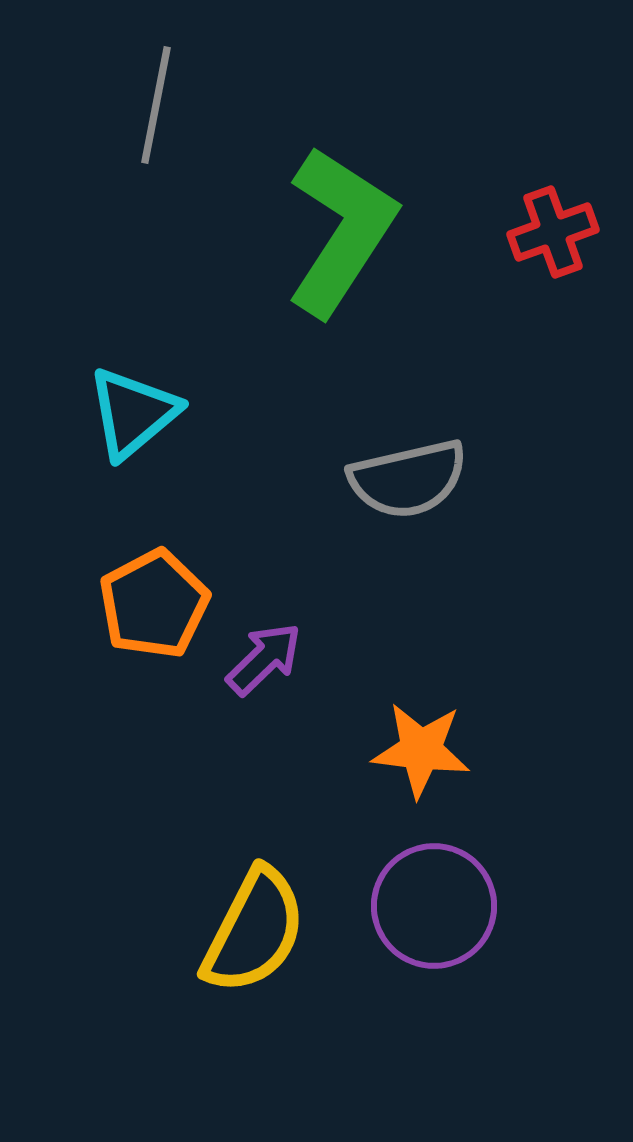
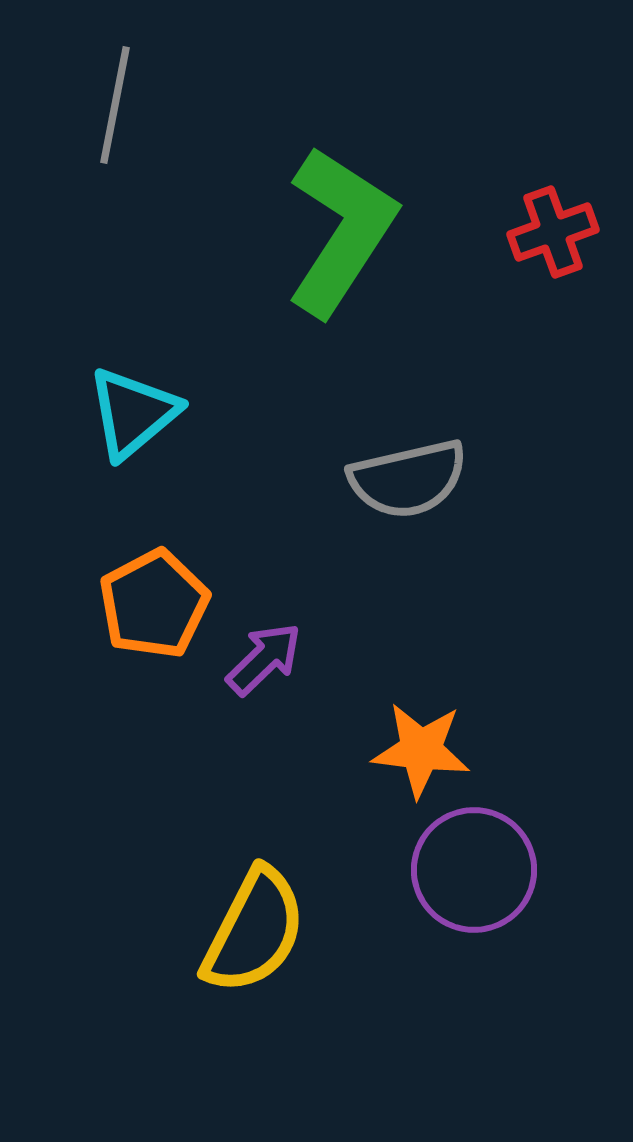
gray line: moved 41 px left
purple circle: moved 40 px right, 36 px up
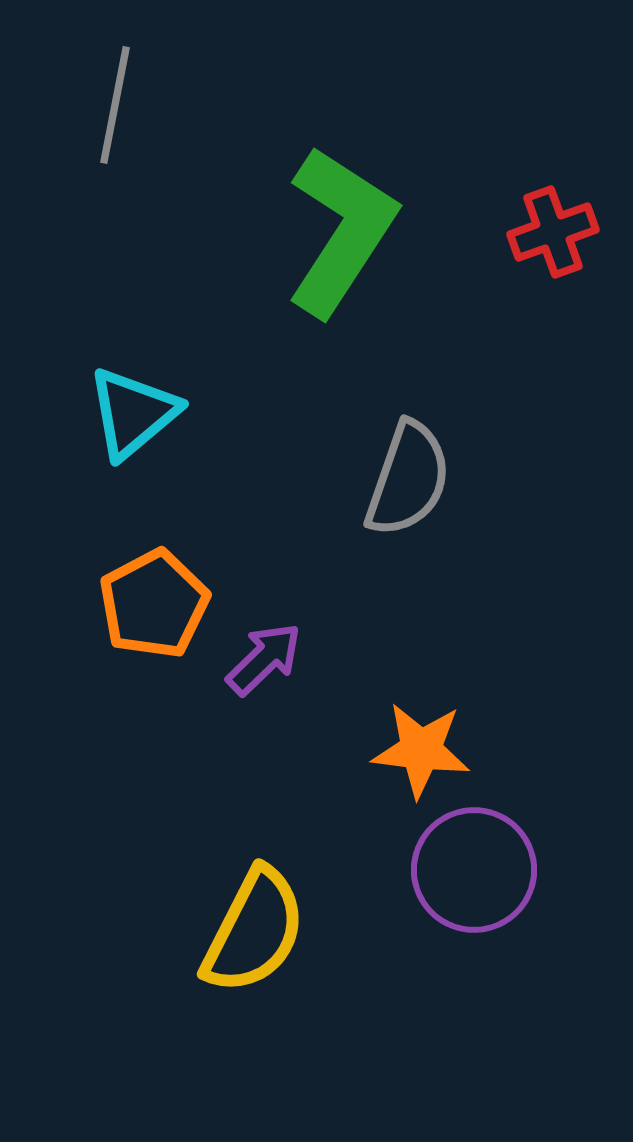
gray semicircle: rotated 58 degrees counterclockwise
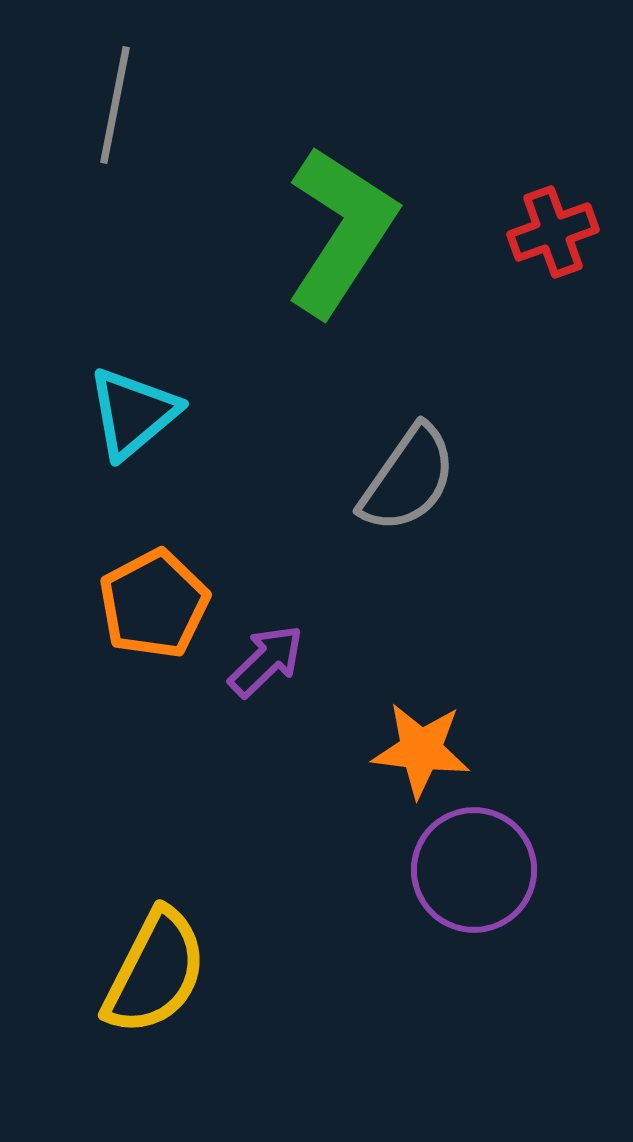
gray semicircle: rotated 16 degrees clockwise
purple arrow: moved 2 px right, 2 px down
yellow semicircle: moved 99 px left, 41 px down
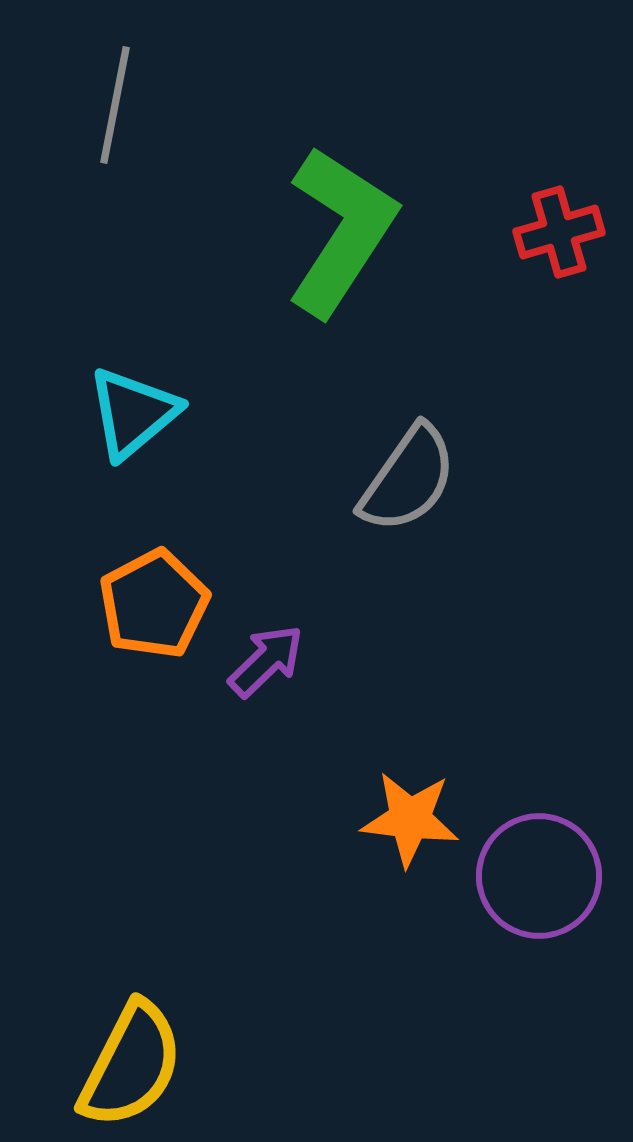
red cross: moved 6 px right; rotated 4 degrees clockwise
orange star: moved 11 px left, 69 px down
purple circle: moved 65 px right, 6 px down
yellow semicircle: moved 24 px left, 93 px down
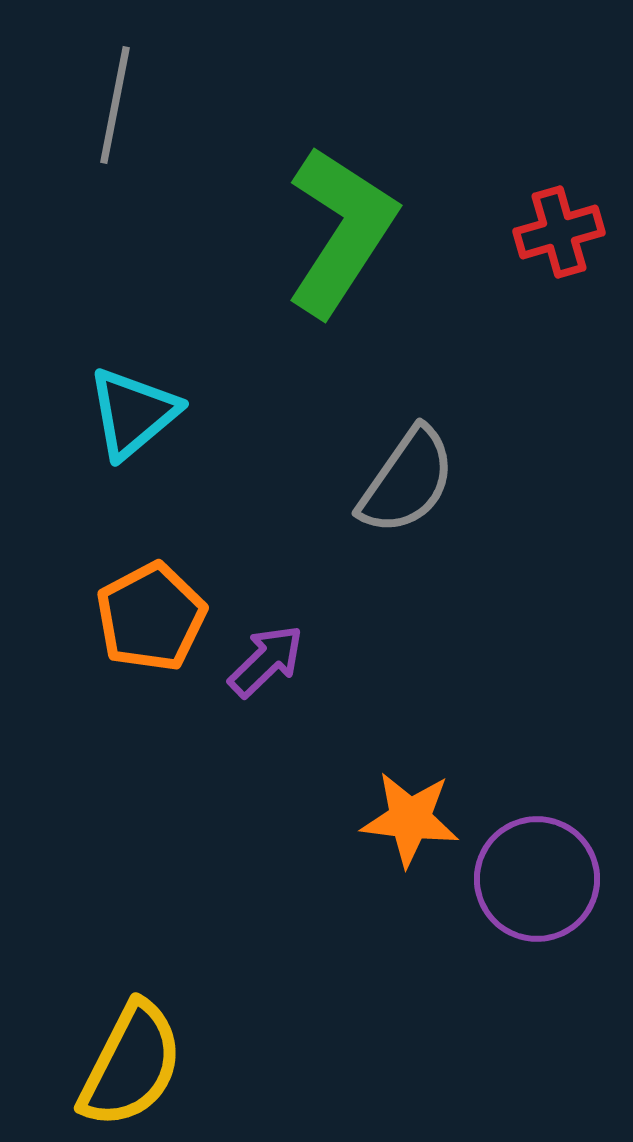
gray semicircle: moved 1 px left, 2 px down
orange pentagon: moved 3 px left, 13 px down
purple circle: moved 2 px left, 3 px down
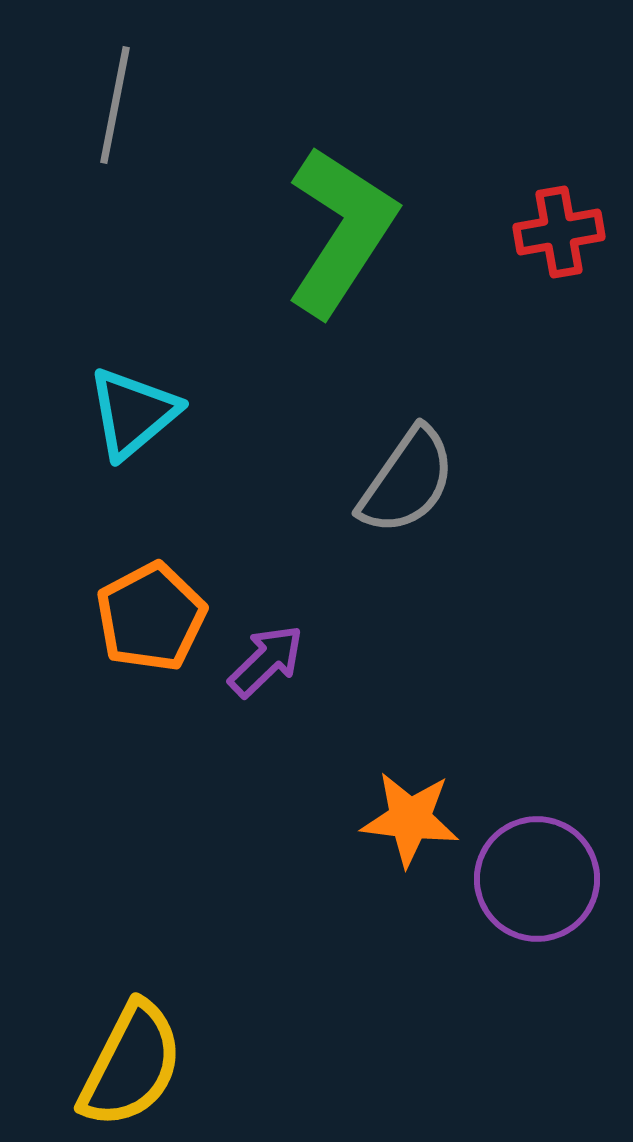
red cross: rotated 6 degrees clockwise
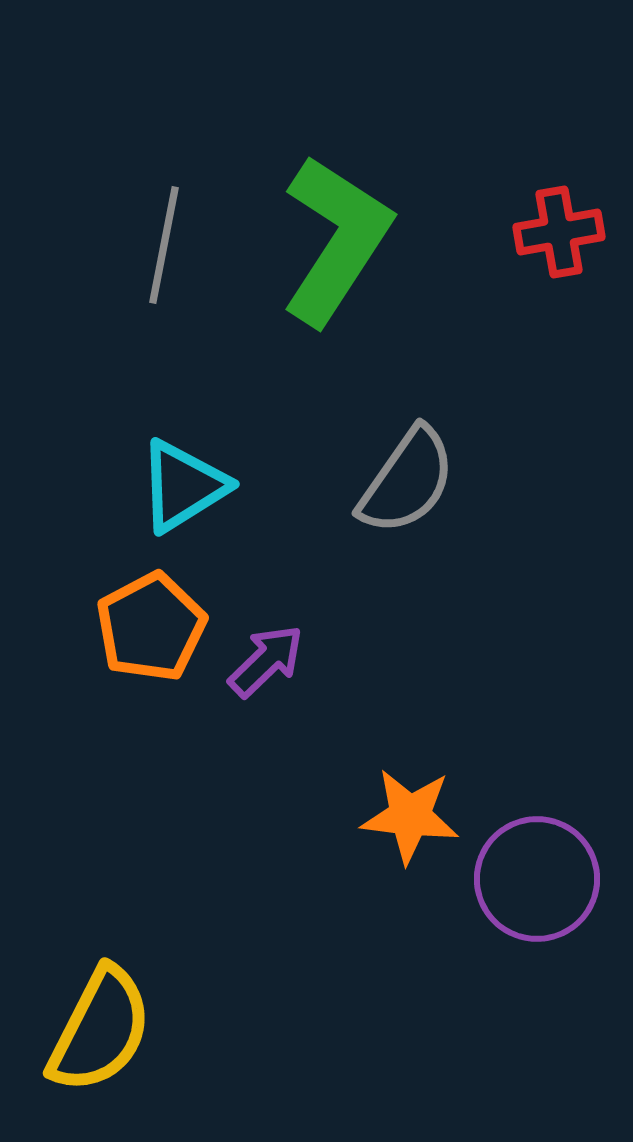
gray line: moved 49 px right, 140 px down
green L-shape: moved 5 px left, 9 px down
cyan triangle: moved 50 px right, 73 px down; rotated 8 degrees clockwise
orange pentagon: moved 10 px down
orange star: moved 3 px up
yellow semicircle: moved 31 px left, 35 px up
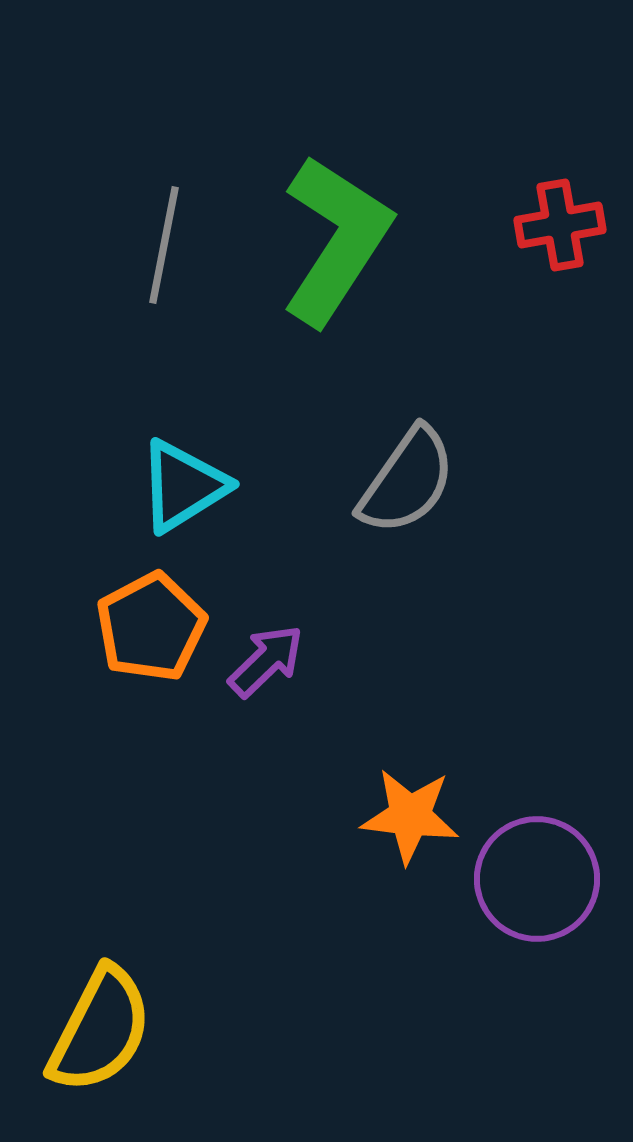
red cross: moved 1 px right, 7 px up
